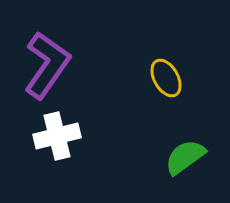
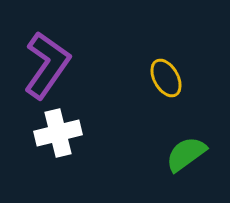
white cross: moved 1 px right, 3 px up
green semicircle: moved 1 px right, 3 px up
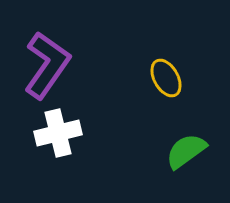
green semicircle: moved 3 px up
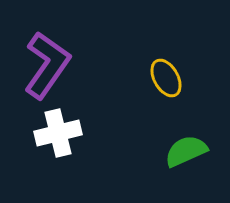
green semicircle: rotated 12 degrees clockwise
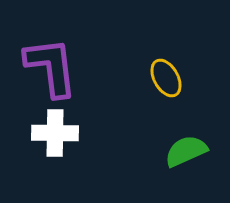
purple L-shape: moved 4 px right, 2 px down; rotated 42 degrees counterclockwise
white cross: moved 3 px left; rotated 15 degrees clockwise
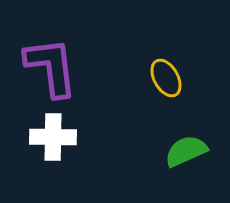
white cross: moved 2 px left, 4 px down
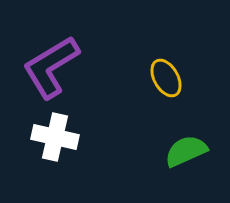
purple L-shape: rotated 114 degrees counterclockwise
white cross: moved 2 px right; rotated 12 degrees clockwise
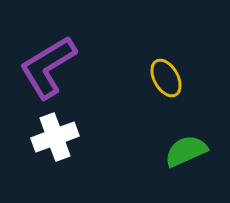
purple L-shape: moved 3 px left
white cross: rotated 33 degrees counterclockwise
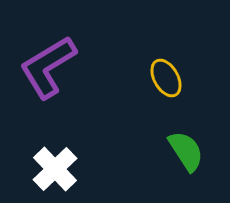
white cross: moved 32 px down; rotated 24 degrees counterclockwise
green semicircle: rotated 81 degrees clockwise
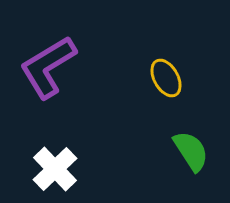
green semicircle: moved 5 px right
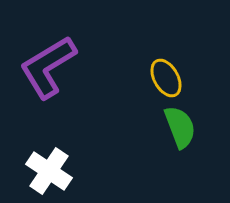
green semicircle: moved 11 px left, 24 px up; rotated 12 degrees clockwise
white cross: moved 6 px left, 2 px down; rotated 12 degrees counterclockwise
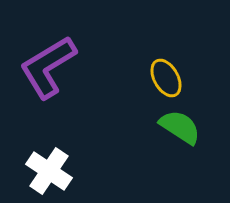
green semicircle: rotated 36 degrees counterclockwise
